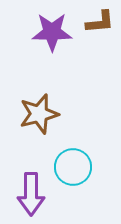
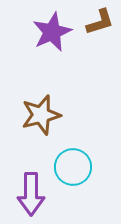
brown L-shape: rotated 12 degrees counterclockwise
purple star: rotated 24 degrees counterclockwise
brown star: moved 2 px right, 1 px down
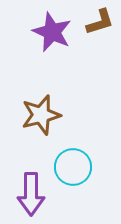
purple star: rotated 24 degrees counterclockwise
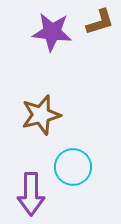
purple star: rotated 18 degrees counterclockwise
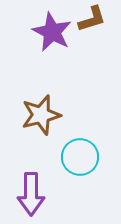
brown L-shape: moved 8 px left, 3 px up
purple star: rotated 21 degrees clockwise
cyan circle: moved 7 px right, 10 px up
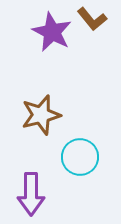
brown L-shape: rotated 68 degrees clockwise
